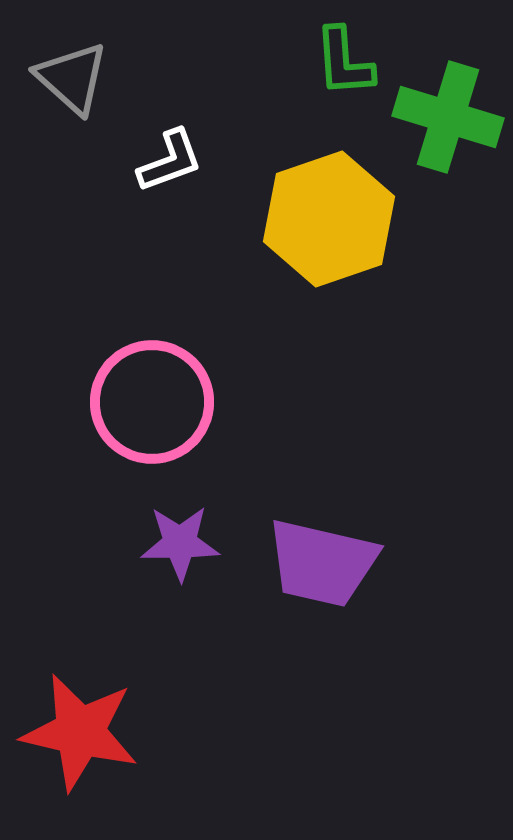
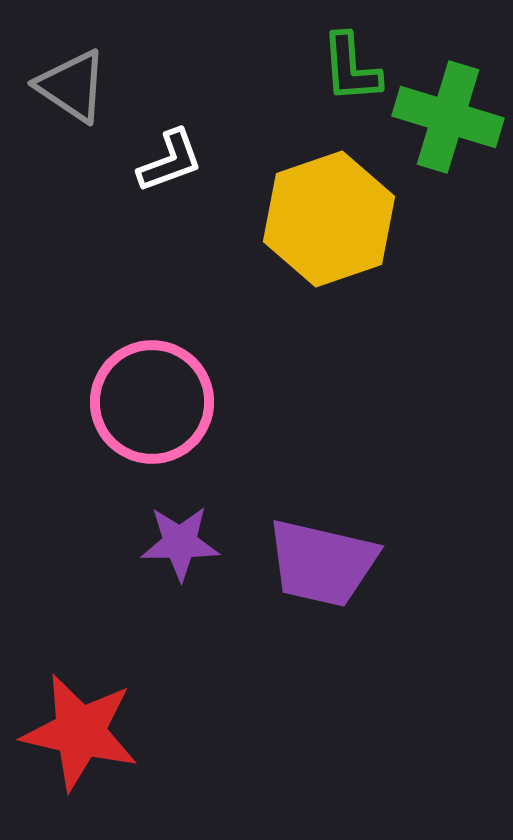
green L-shape: moved 7 px right, 6 px down
gray triangle: moved 8 px down; rotated 8 degrees counterclockwise
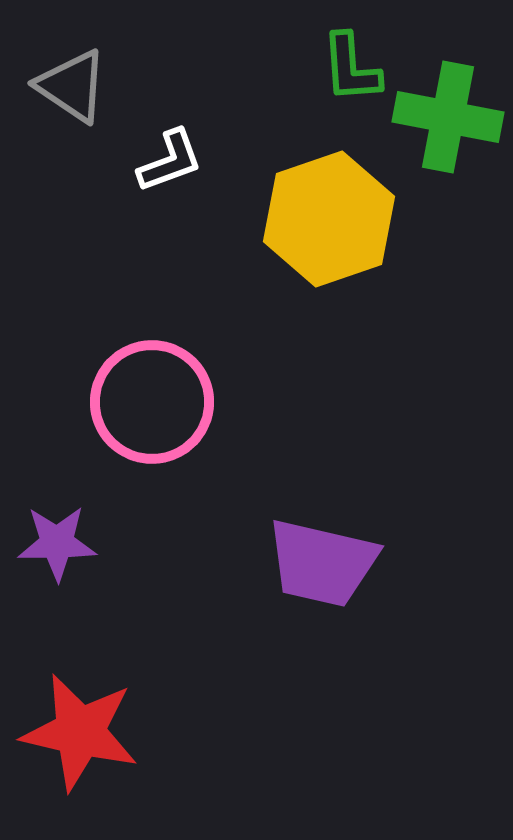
green cross: rotated 6 degrees counterclockwise
purple star: moved 123 px left
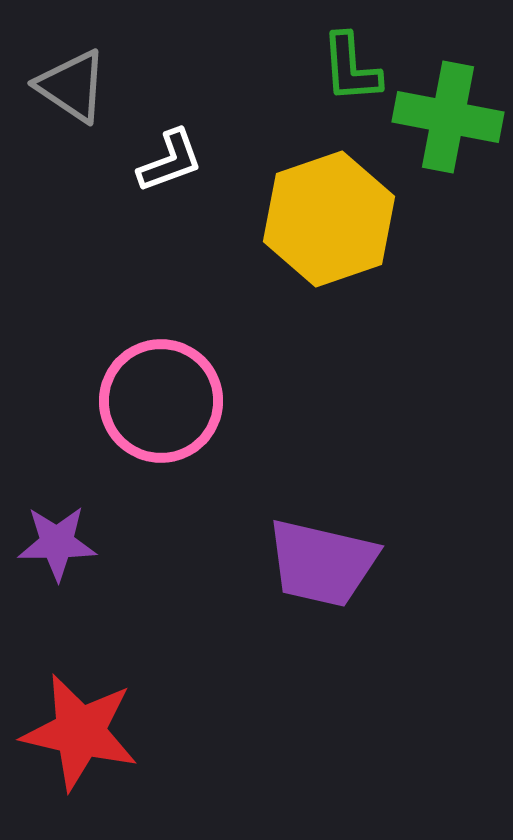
pink circle: moved 9 px right, 1 px up
